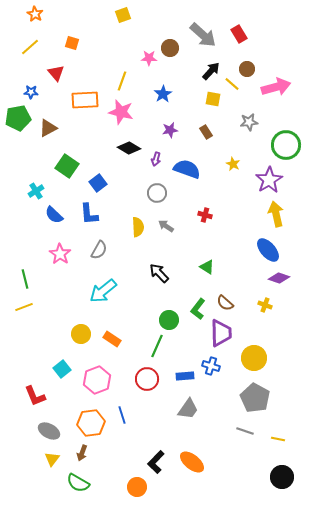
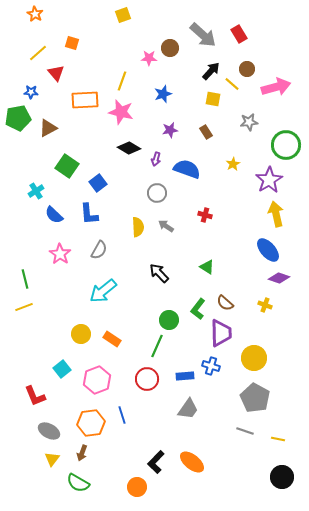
yellow line at (30, 47): moved 8 px right, 6 px down
blue star at (163, 94): rotated 12 degrees clockwise
yellow star at (233, 164): rotated 16 degrees clockwise
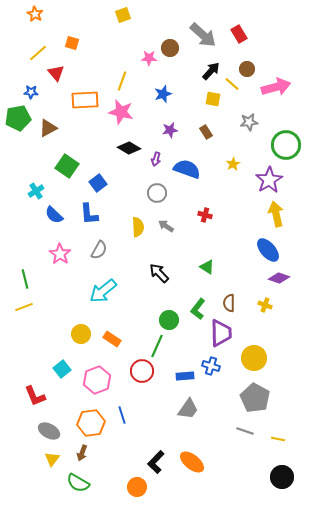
brown semicircle at (225, 303): moved 4 px right; rotated 48 degrees clockwise
red circle at (147, 379): moved 5 px left, 8 px up
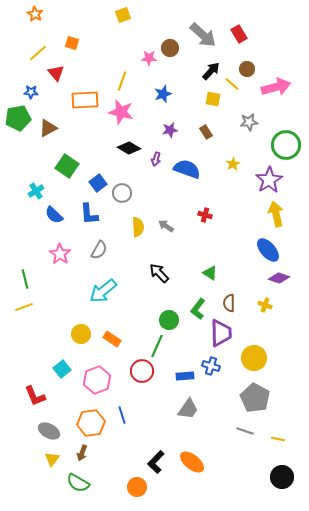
gray circle at (157, 193): moved 35 px left
green triangle at (207, 267): moved 3 px right, 6 px down
